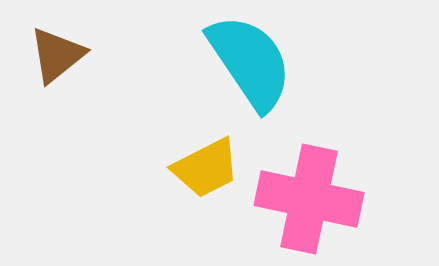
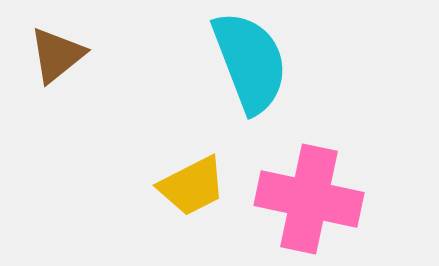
cyan semicircle: rotated 13 degrees clockwise
yellow trapezoid: moved 14 px left, 18 px down
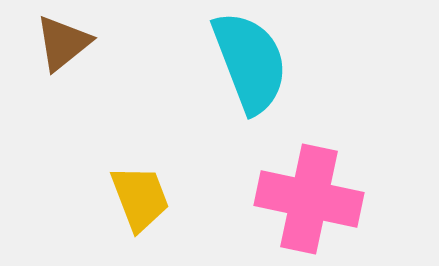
brown triangle: moved 6 px right, 12 px up
yellow trapezoid: moved 52 px left, 12 px down; rotated 84 degrees counterclockwise
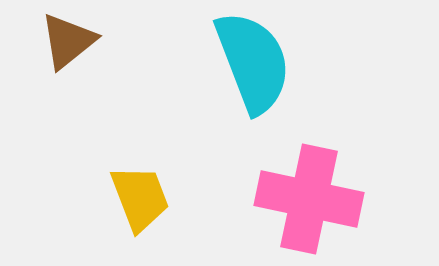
brown triangle: moved 5 px right, 2 px up
cyan semicircle: moved 3 px right
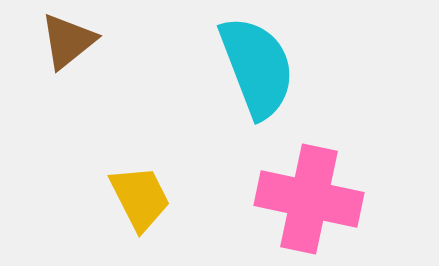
cyan semicircle: moved 4 px right, 5 px down
yellow trapezoid: rotated 6 degrees counterclockwise
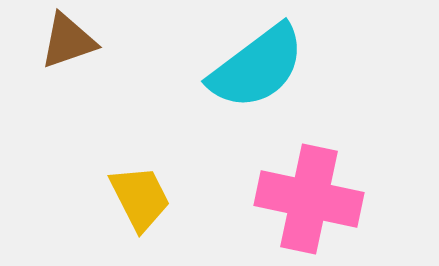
brown triangle: rotated 20 degrees clockwise
cyan semicircle: rotated 74 degrees clockwise
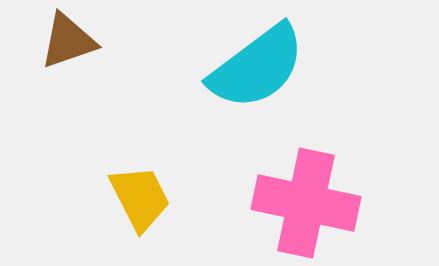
pink cross: moved 3 px left, 4 px down
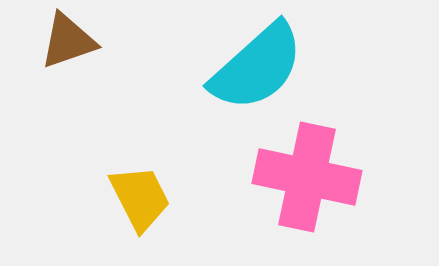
cyan semicircle: rotated 5 degrees counterclockwise
pink cross: moved 1 px right, 26 px up
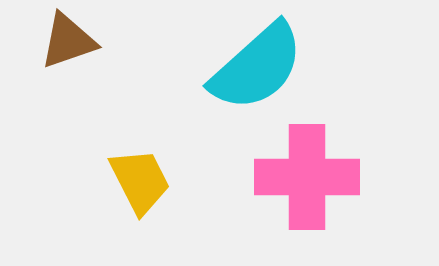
pink cross: rotated 12 degrees counterclockwise
yellow trapezoid: moved 17 px up
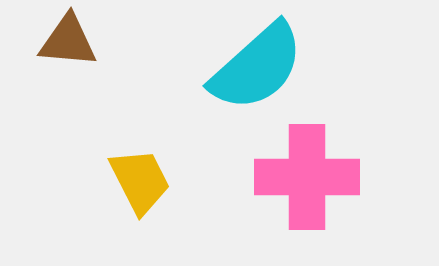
brown triangle: rotated 24 degrees clockwise
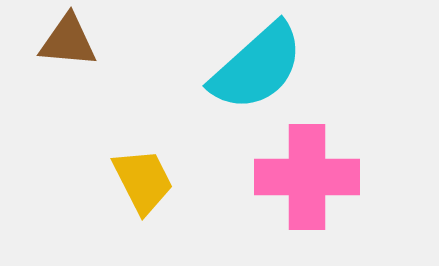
yellow trapezoid: moved 3 px right
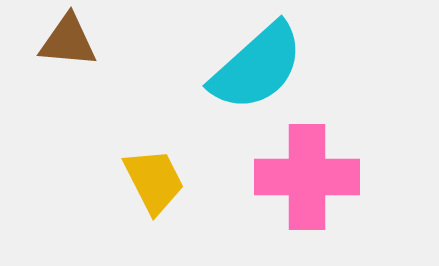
yellow trapezoid: moved 11 px right
